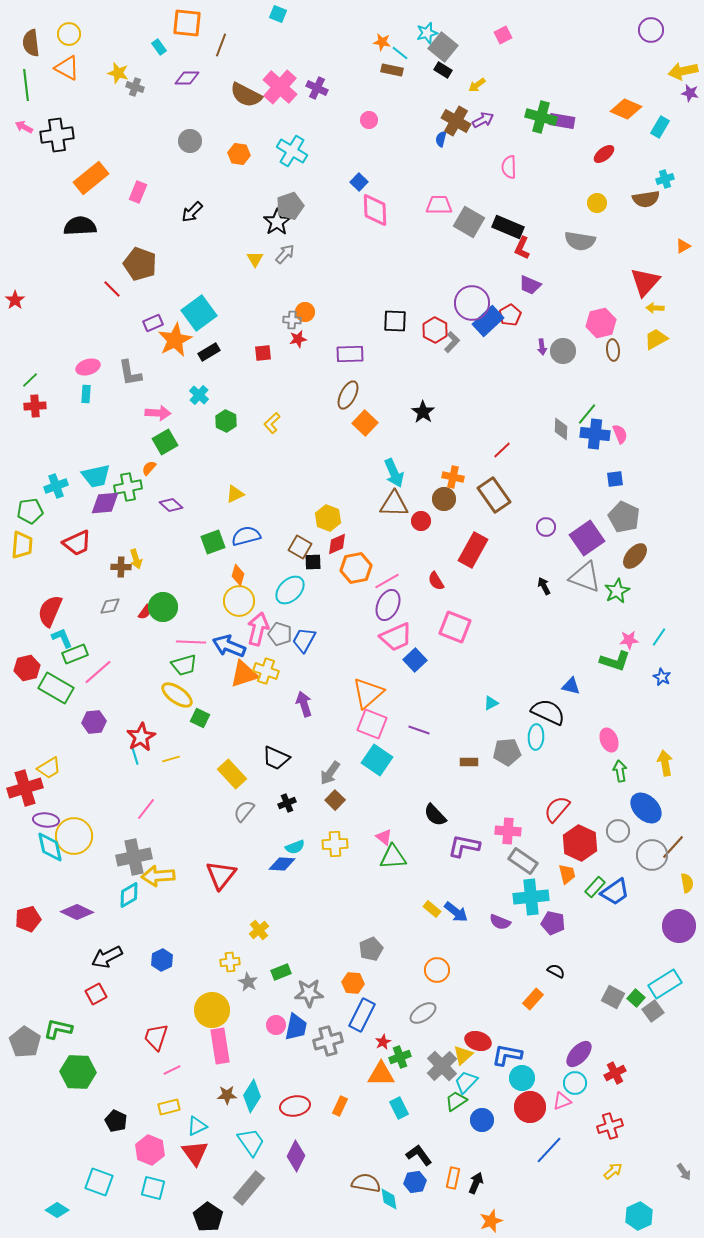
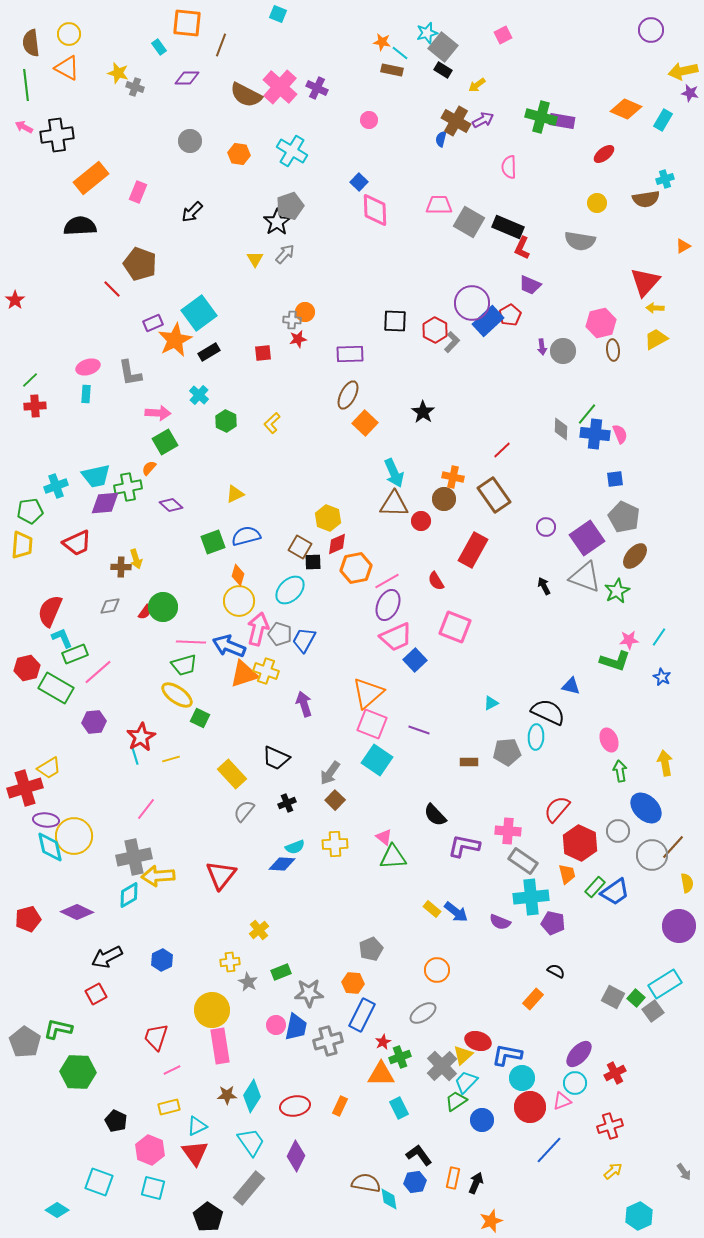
cyan rectangle at (660, 127): moved 3 px right, 7 px up
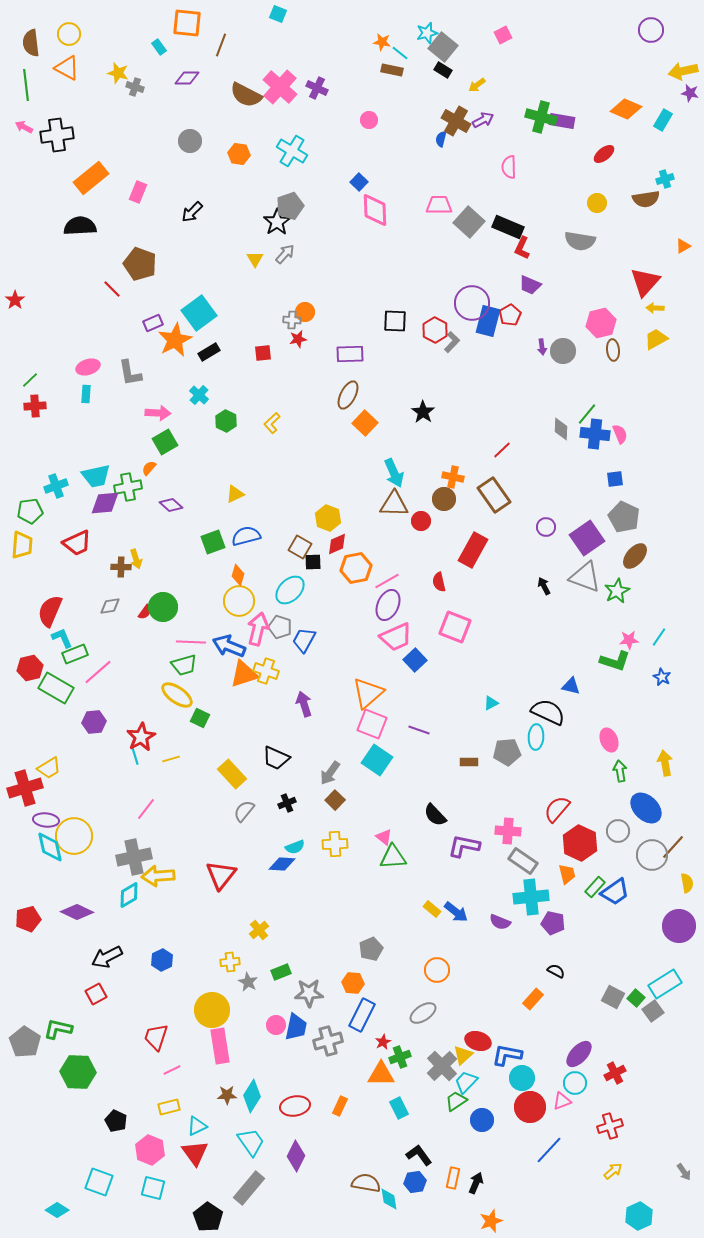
gray square at (469, 222): rotated 12 degrees clockwise
blue rectangle at (488, 321): rotated 32 degrees counterclockwise
red semicircle at (436, 581): moved 3 px right, 1 px down; rotated 18 degrees clockwise
gray pentagon at (280, 634): moved 7 px up
red hexagon at (27, 668): moved 3 px right
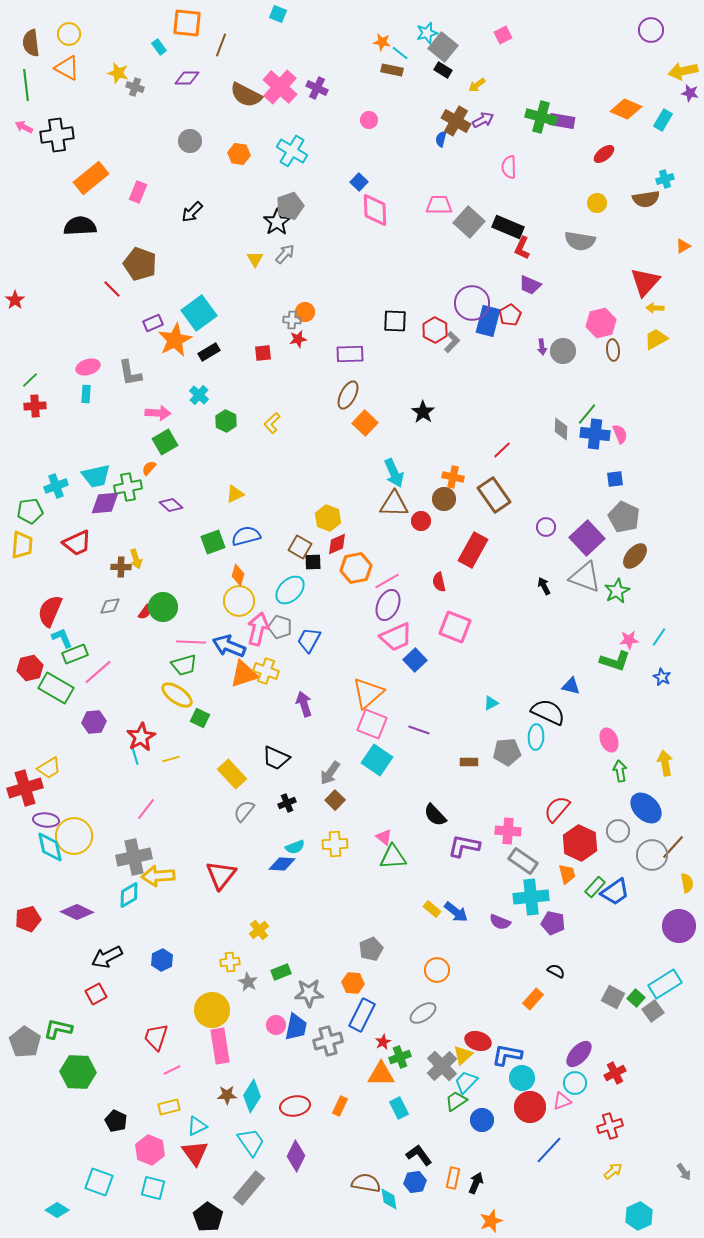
purple square at (587, 538): rotated 8 degrees counterclockwise
blue trapezoid at (304, 640): moved 5 px right
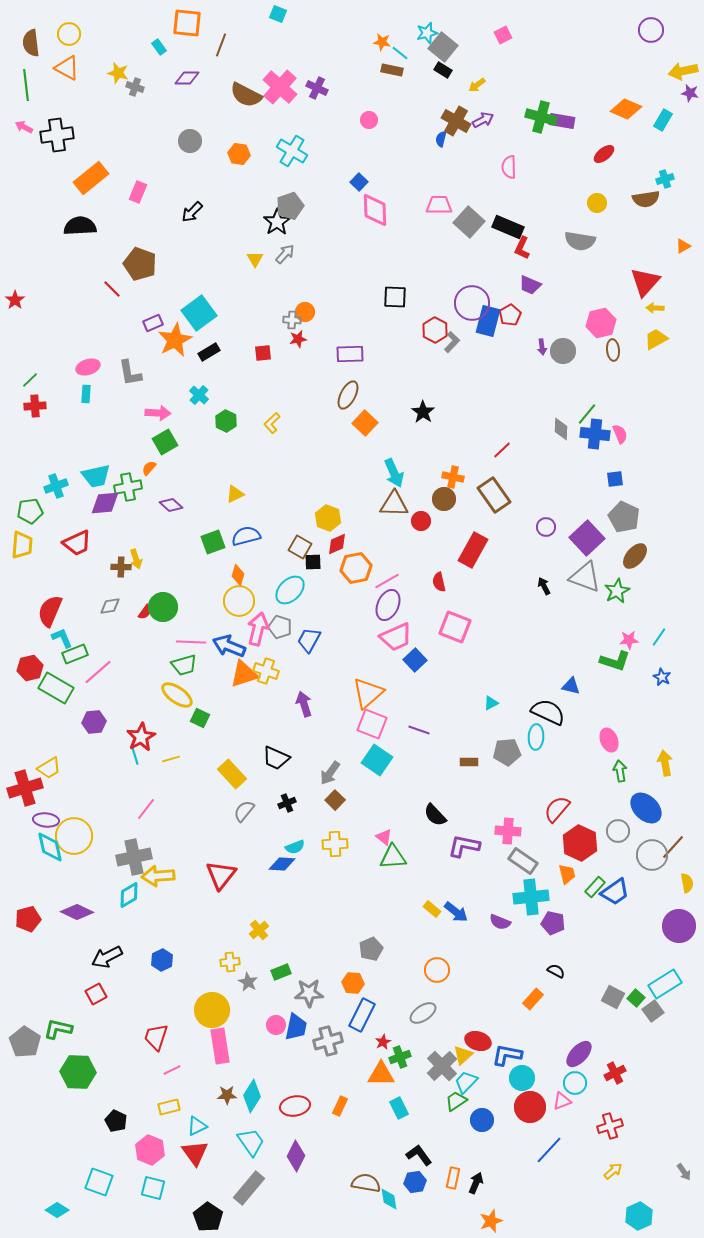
black square at (395, 321): moved 24 px up
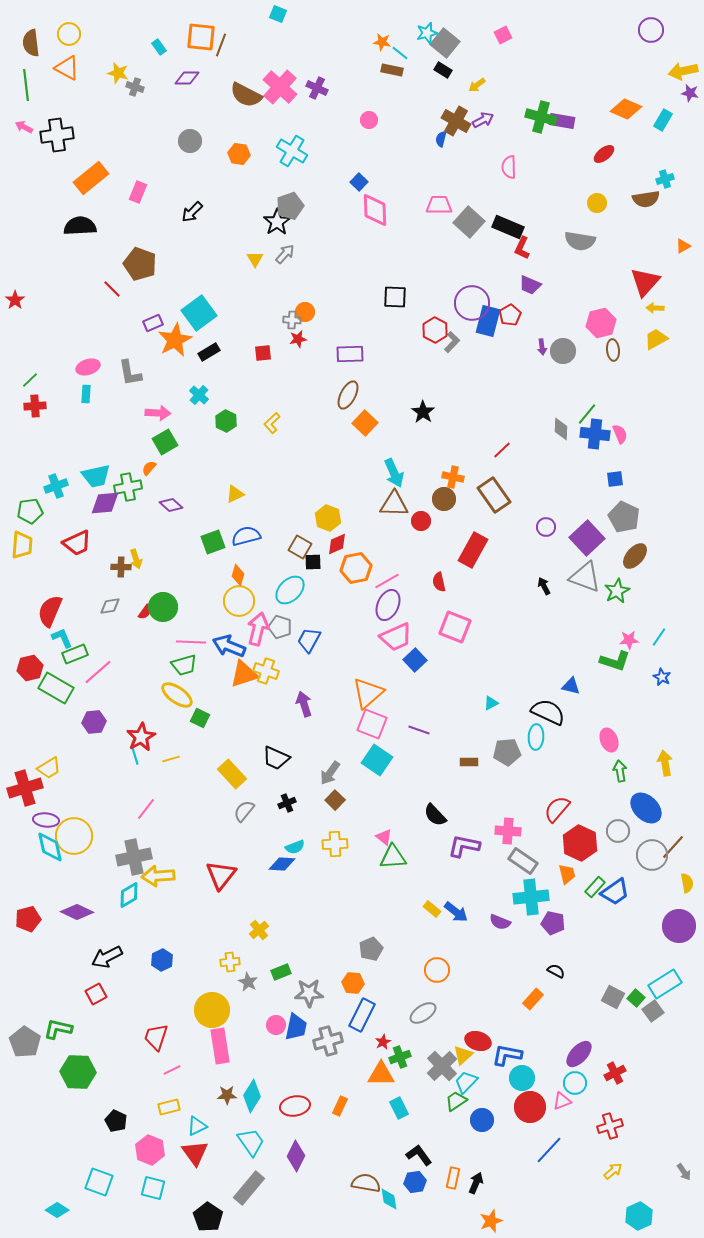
orange square at (187, 23): moved 14 px right, 14 px down
gray square at (443, 47): moved 2 px right, 4 px up
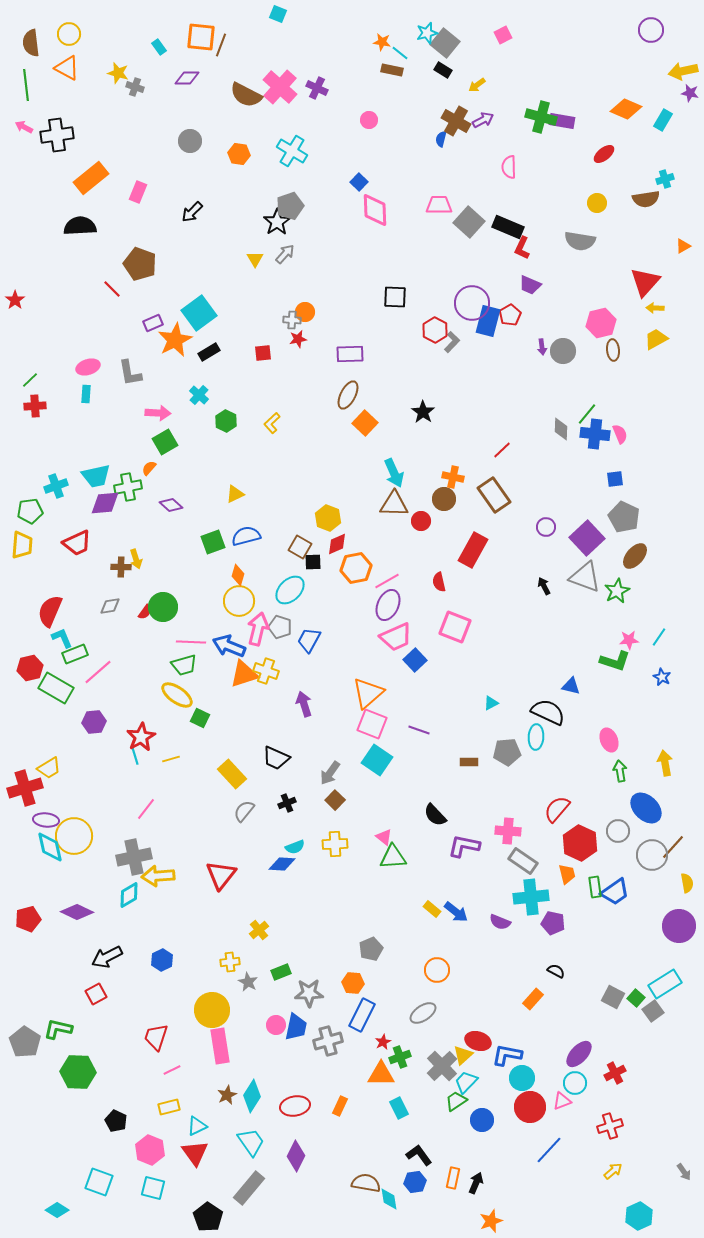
green rectangle at (595, 887): rotated 50 degrees counterclockwise
brown star at (227, 1095): rotated 24 degrees counterclockwise
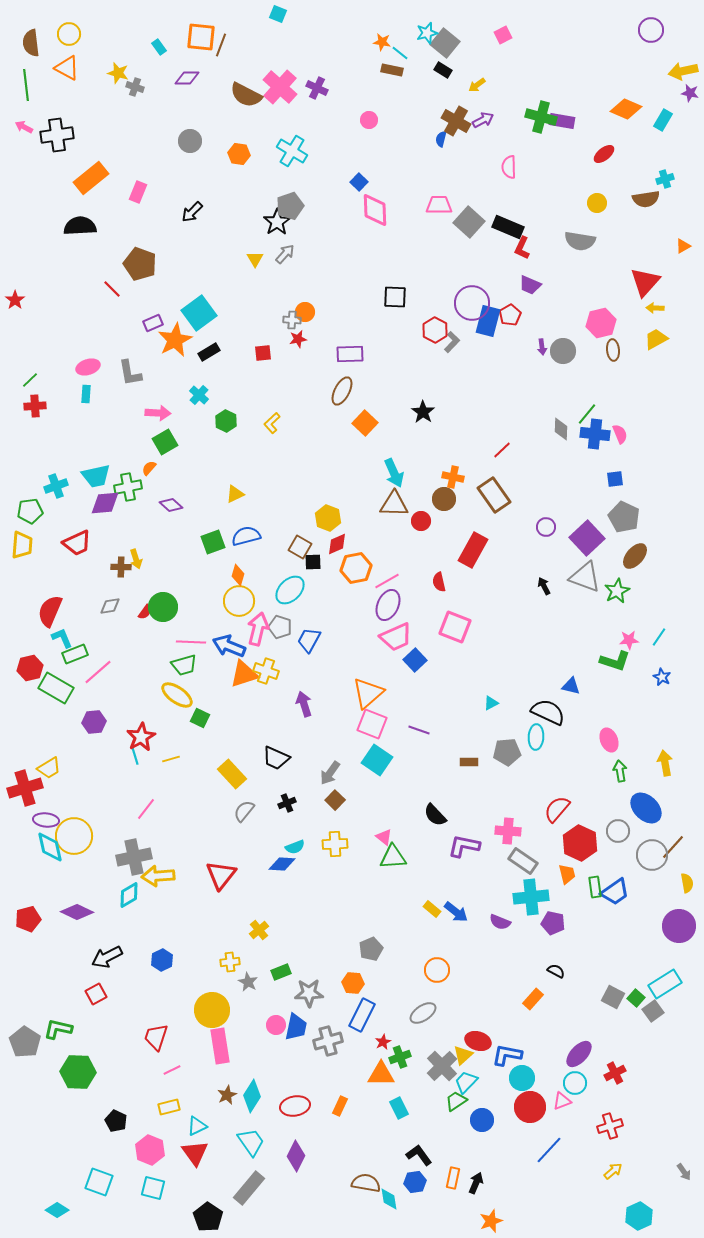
brown ellipse at (348, 395): moved 6 px left, 4 px up
